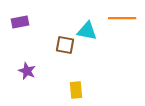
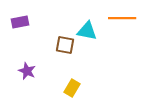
yellow rectangle: moved 4 px left, 2 px up; rotated 36 degrees clockwise
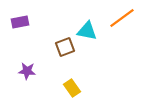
orange line: rotated 36 degrees counterclockwise
brown square: moved 2 px down; rotated 30 degrees counterclockwise
purple star: rotated 18 degrees counterclockwise
yellow rectangle: rotated 66 degrees counterclockwise
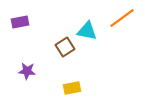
brown square: rotated 12 degrees counterclockwise
yellow rectangle: rotated 66 degrees counterclockwise
